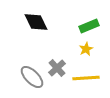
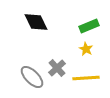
yellow star: rotated 16 degrees counterclockwise
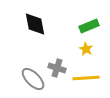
black diamond: moved 1 px left, 2 px down; rotated 15 degrees clockwise
gray cross: rotated 30 degrees counterclockwise
gray ellipse: moved 1 px right, 2 px down
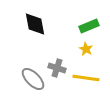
yellow line: rotated 12 degrees clockwise
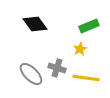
black diamond: rotated 25 degrees counterclockwise
yellow star: moved 6 px left; rotated 16 degrees clockwise
gray ellipse: moved 2 px left, 5 px up
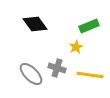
yellow star: moved 4 px left, 2 px up
yellow line: moved 4 px right, 3 px up
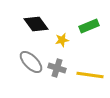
black diamond: moved 1 px right
yellow star: moved 14 px left, 7 px up; rotated 16 degrees clockwise
gray ellipse: moved 12 px up
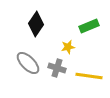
black diamond: rotated 70 degrees clockwise
yellow star: moved 6 px right, 7 px down
gray ellipse: moved 3 px left, 1 px down
yellow line: moved 1 px left, 1 px down
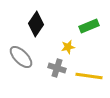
gray ellipse: moved 7 px left, 6 px up
